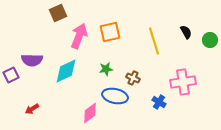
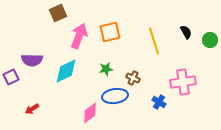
purple square: moved 2 px down
blue ellipse: rotated 20 degrees counterclockwise
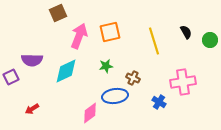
green star: moved 3 px up
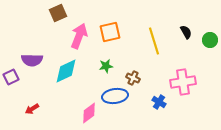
pink diamond: moved 1 px left
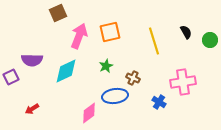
green star: rotated 16 degrees counterclockwise
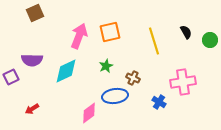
brown square: moved 23 px left
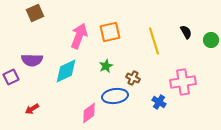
green circle: moved 1 px right
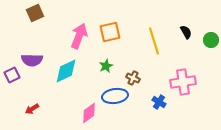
purple square: moved 1 px right, 2 px up
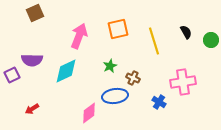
orange square: moved 8 px right, 3 px up
green star: moved 4 px right
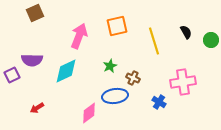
orange square: moved 1 px left, 3 px up
red arrow: moved 5 px right, 1 px up
